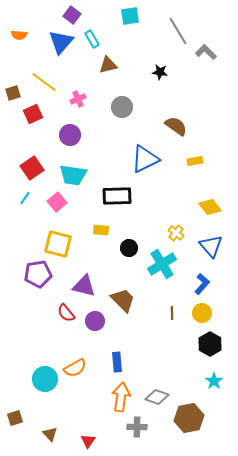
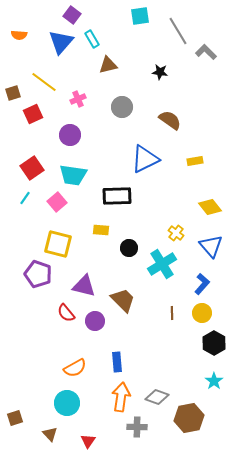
cyan square at (130, 16): moved 10 px right
brown semicircle at (176, 126): moved 6 px left, 6 px up
purple pentagon at (38, 274): rotated 28 degrees clockwise
black hexagon at (210, 344): moved 4 px right, 1 px up
cyan circle at (45, 379): moved 22 px right, 24 px down
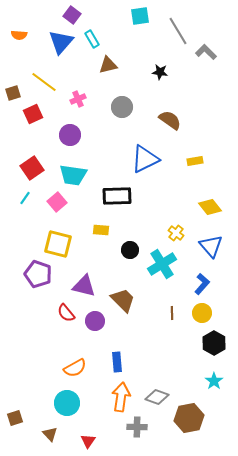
black circle at (129, 248): moved 1 px right, 2 px down
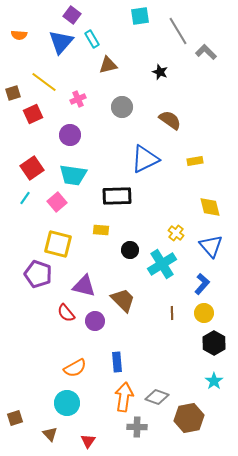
black star at (160, 72): rotated 14 degrees clockwise
yellow diamond at (210, 207): rotated 25 degrees clockwise
yellow circle at (202, 313): moved 2 px right
orange arrow at (121, 397): moved 3 px right
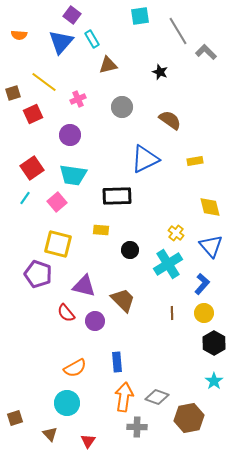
cyan cross at (162, 264): moved 6 px right
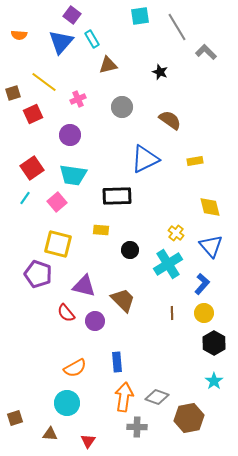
gray line at (178, 31): moved 1 px left, 4 px up
brown triangle at (50, 434): rotated 42 degrees counterclockwise
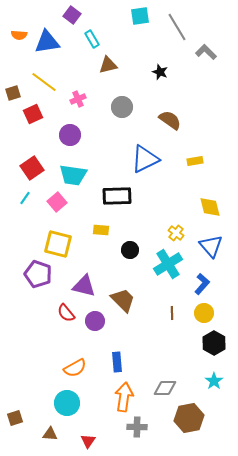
blue triangle at (61, 42): moved 14 px left; rotated 40 degrees clockwise
gray diamond at (157, 397): moved 8 px right, 9 px up; rotated 20 degrees counterclockwise
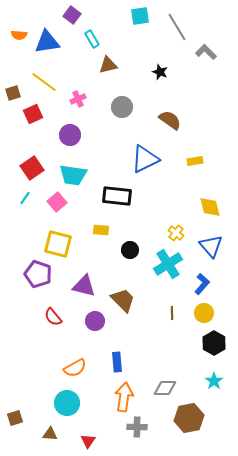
black rectangle at (117, 196): rotated 8 degrees clockwise
red semicircle at (66, 313): moved 13 px left, 4 px down
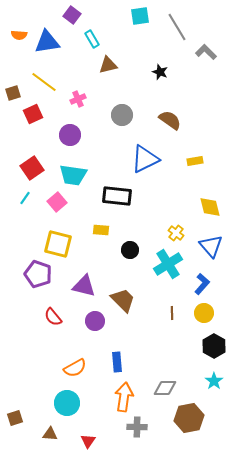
gray circle at (122, 107): moved 8 px down
black hexagon at (214, 343): moved 3 px down
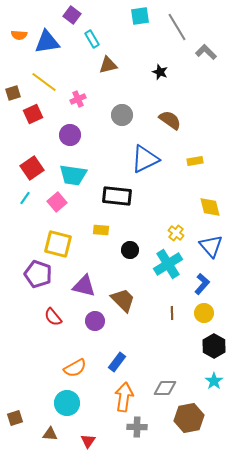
blue rectangle at (117, 362): rotated 42 degrees clockwise
